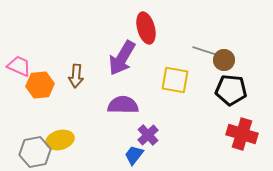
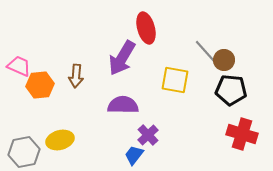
gray line: rotated 30 degrees clockwise
gray hexagon: moved 11 px left
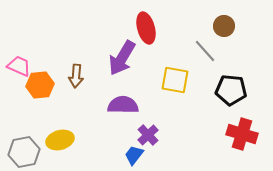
brown circle: moved 34 px up
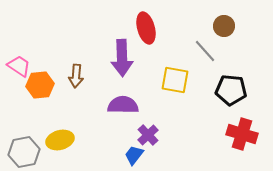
purple arrow: rotated 33 degrees counterclockwise
pink trapezoid: rotated 10 degrees clockwise
